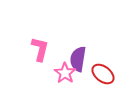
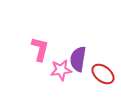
pink star: moved 4 px left, 3 px up; rotated 30 degrees clockwise
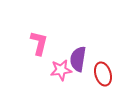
pink L-shape: moved 1 px left, 6 px up
red ellipse: rotated 35 degrees clockwise
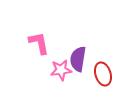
pink L-shape: rotated 25 degrees counterclockwise
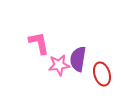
pink star: moved 2 px left, 5 px up
red ellipse: moved 1 px left
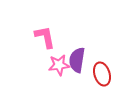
pink L-shape: moved 6 px right, 6 px up
purple semicircle: moved 1 px left, 1 px down
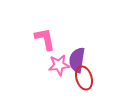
pink L-shape: moved 2 px down
red ellipse: moved 18 px left, 4 px down
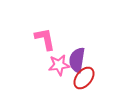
red ellipse: rotated 55 degrees clockwise
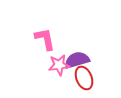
purple semicircle: rotated 65 degrees clockwise
red ellipse: rotated 60 degrees counterclockwise
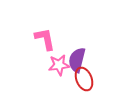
purple semicircle: rotated 60 degrees counterclockwise
red ellipse: moved 1 px down
